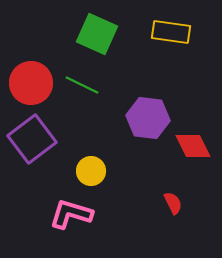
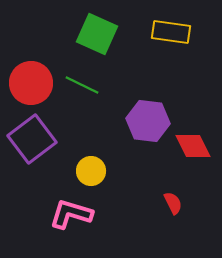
purple hexagon: moved 3 px down
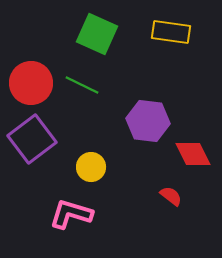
red diamond: moved 8 px down
yellow circle: moved 4 px up
red semicircle: moved 2 px left, 7 px up; rotated 25 degrees counterclockwise
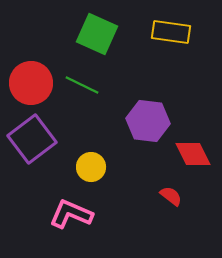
pink L-shape: rotated 6 degrees clockwise
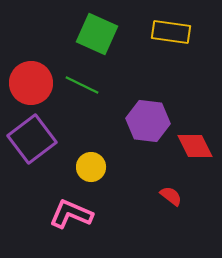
red diamond: moved 2 px right, 8 px up
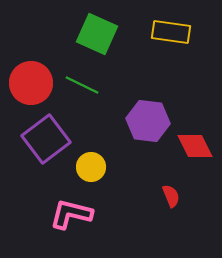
purple square: moved 14 px right
red semicircle: rotated 30 degrees clockwise
pink L-shape: rotated 9 degrees counterclockwise
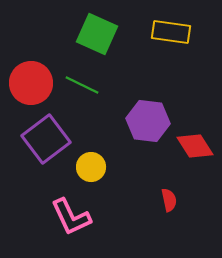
red diamond: rotated 6 degrees counterclockwise
red semicircle: moved 2 px left, 4 px down; rotated 10 degrees clockwise
pink L-shape: moved 3 px down; rotated 129 degrees counterclockwise
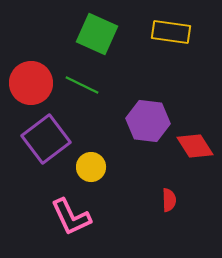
red semicircle: rotated 10 degrees clockwise
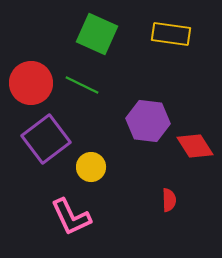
yellow rectangle: moved 2 px down
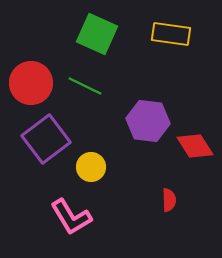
green line: moved 3 px right, 1 px down
pink L-shape: rotated 6 degrees counterclockwise
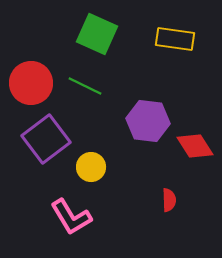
yellow rectangle: moved 4 px right, 5 px down
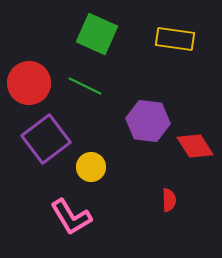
red circle: moved 2 px left
